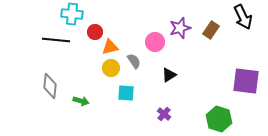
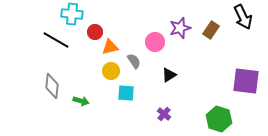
black line: rotated 24 degrees clockwise
yellow circle: moved 3 px down
gray diamond: moved 2 px right
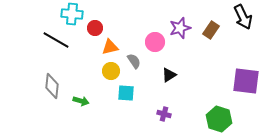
red circle: moved 4 px up
purple cross: rotated 24 degrees counterclockwise
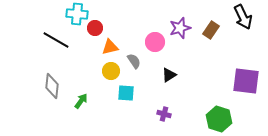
cyan cross: moved 5 px right
green arrow: rotated 70 degrees counterclockwise
